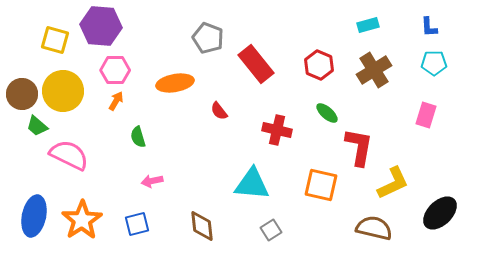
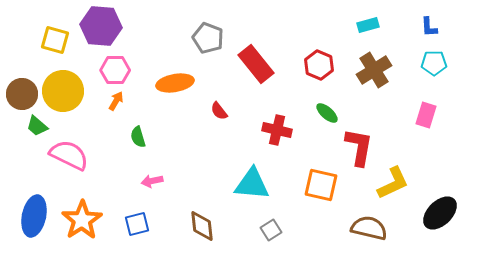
brown semicircle: moved 5 px left
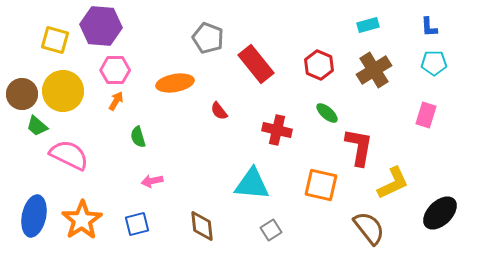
brown semicircle: rotated 39 degrees clockwise
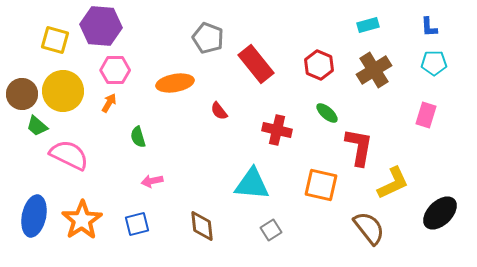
orange arrow: moved 7 px left, 2 px down
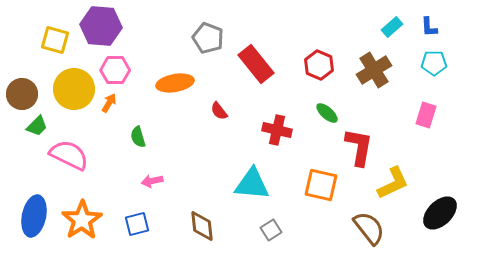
cyan rectangle: moved 24 px right, 2 px down; rotated 25 degrees counterclockwise
yellow circle: moved 11 px right, 2 px up
green trapezoid: rotated 85 degrees counterclockwise
